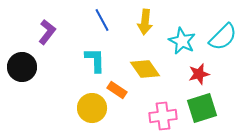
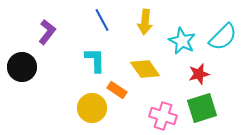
pink cross: rotated 24 degrees clockwise
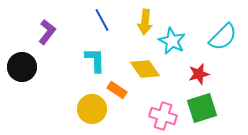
cyan star: moved 10 px left
yellow circle: moved 1 px down
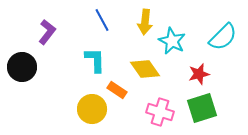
pink cross: moved 3 px left, 4 px up
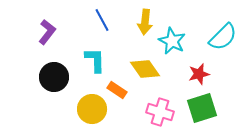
black circle: moved 32 px right, 10 px down
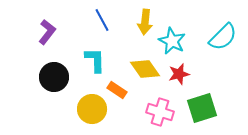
red star: moved 20 px left
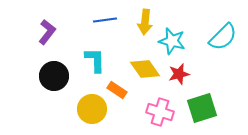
blue line: moved 3 px right; rotated 70 degrees counterclockwise
cyan star: rotated 12 degrees counterclockwise
black circle: moved 1 px up
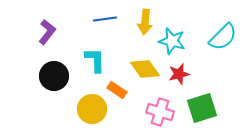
blue line: moved 1 px up
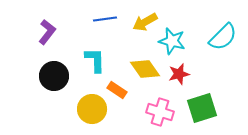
yellow arrow: rotated 55 degrees clockwise
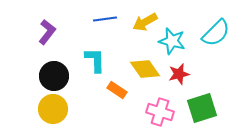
cyan semicircle: moved 7 px left, 4 px up
yellow circle: moved 39 px left
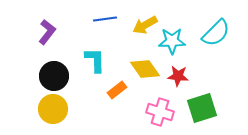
yellow arrow: moved 3 px down
cyan star: rotated 16 degrees counterclockwise
red star: moved 1 px left, 2 px down; rotated 20 degrees clockwise
orange rectangle: rotated 72 degrees counterclockwise
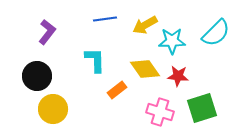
black circle: moved 17 px left
